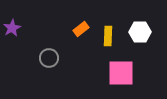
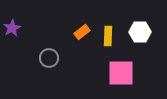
orange rectangle: moved 1 px right, 3 px down
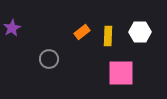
gray circle: moved 1 px down
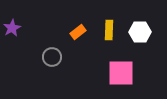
orange rectangle: moved 4 px left
yellow rectangle: moved 1 px right, 6 px up
gray circle: moved 3 px right, 2 px up
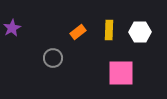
gray circle: moved 1 px right, 1 px down
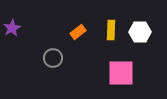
yellow rectangle: moved 2 px right
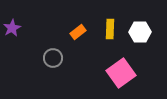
yellow rectangle: moved 1 px left, 1 px up
pink square: rotated 36 degrees counterclockwise
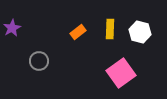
white hexagon: rotated 15 degrees clockwise
gray circle: moved 14 px left, 3 px down
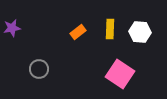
purple star: rotated 18 degrees clockwise
white hexagon: rotated 10 degrees counterclockwise
gray circle: moved 8 px down
pink square: moved 1 px left, 1 px down; rotated 20 degrees counterclockwise
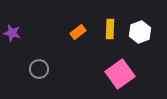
purple star: moved 5 px down; rotated 24 degrees clockwise
white hexagon: rotated 25 degrees counterclockwise
pink square: rotated 20 degrees clockwise
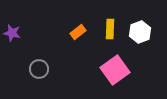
pink square: moved 5 px left, 4 px up
